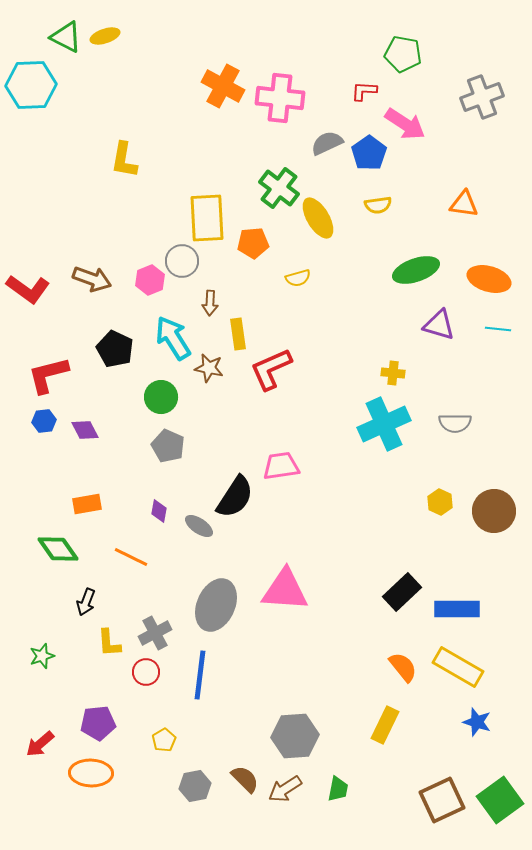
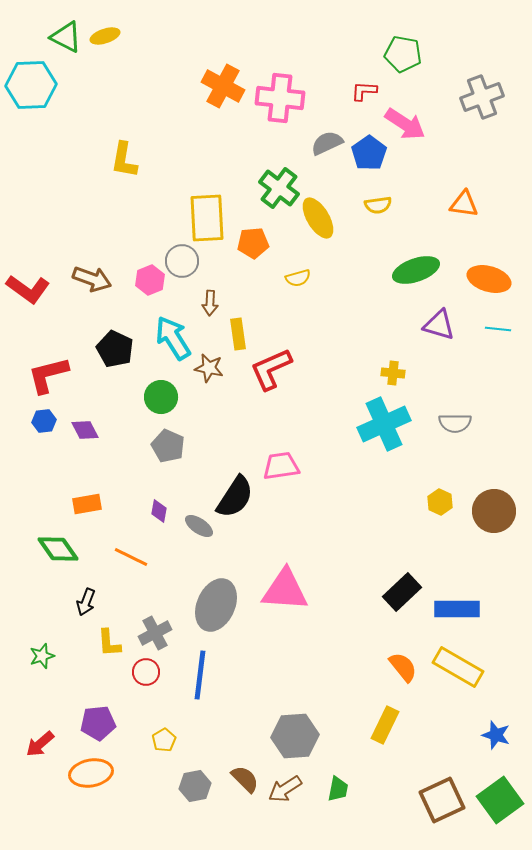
blue star at (477, 722): moved 19 px right, 13 px down
orange ellipse at (91, 773): rotated 12 degrees counterclockwise
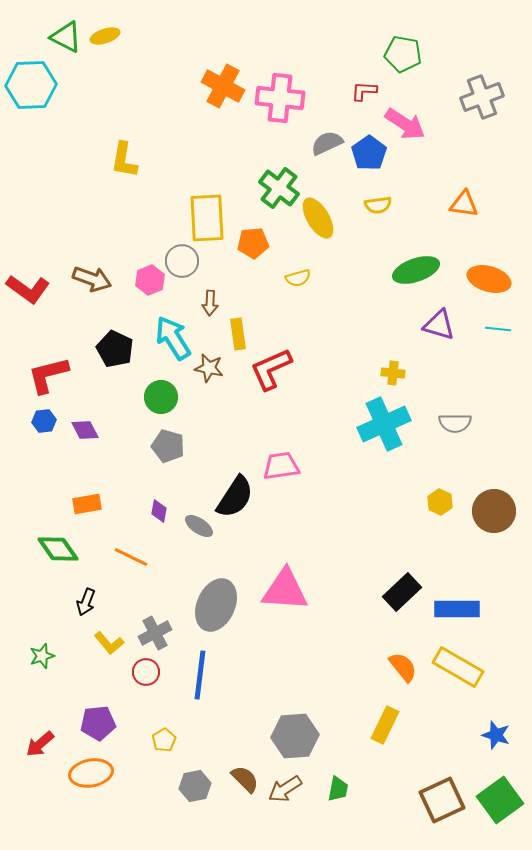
gray pentagon at (168, 446): rotated 8 degrees counterclockwise
yellow L-shape at (109, 643): rotated 36 degrees counterclockwise
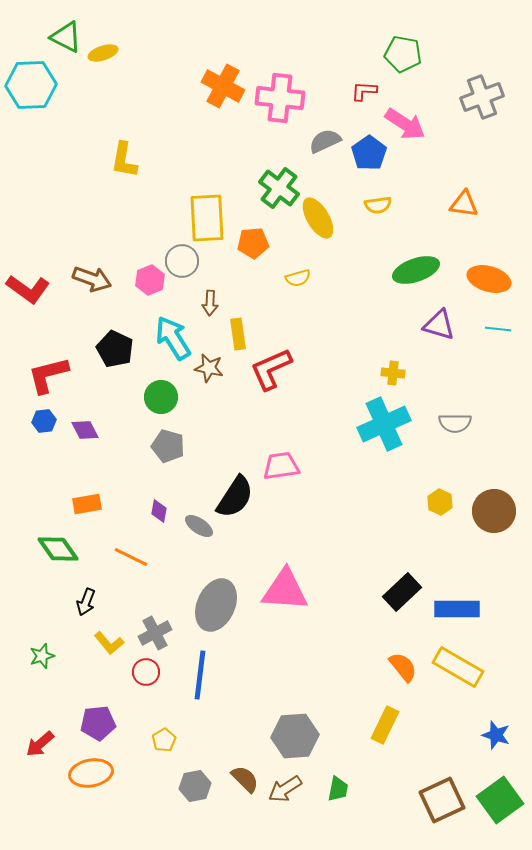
yellow ellipse at (105, 36): moved 2 px left, 17 px down
gray semicircle at (327, 143): moved 2 px left, 2 px up
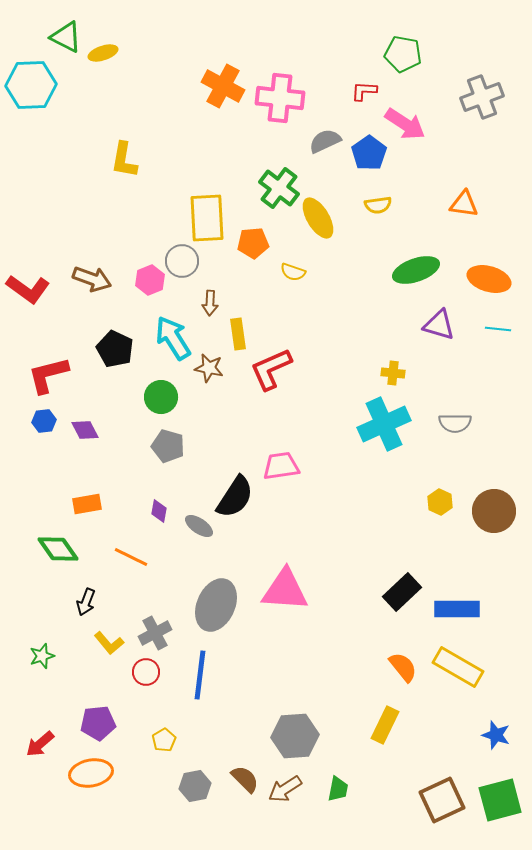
yellow semicircle at (298, 278): moved 5 px left, 6 px up; rotated 35 degrees clockwise
green square at (500, 800): rotated 21 degrees clockwise
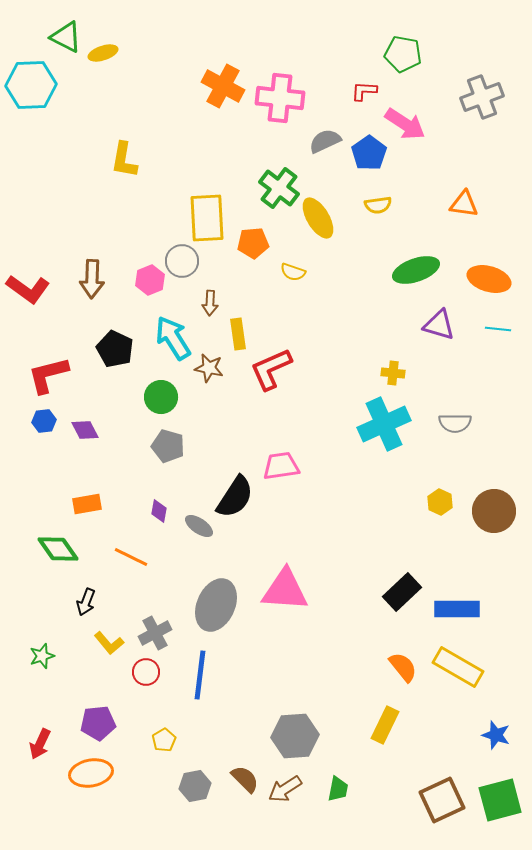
brown arrow at (92, 279): rotated 72 degrees clockwise
red arrow at (40, 744): rotated 24 degrees counterclockwise
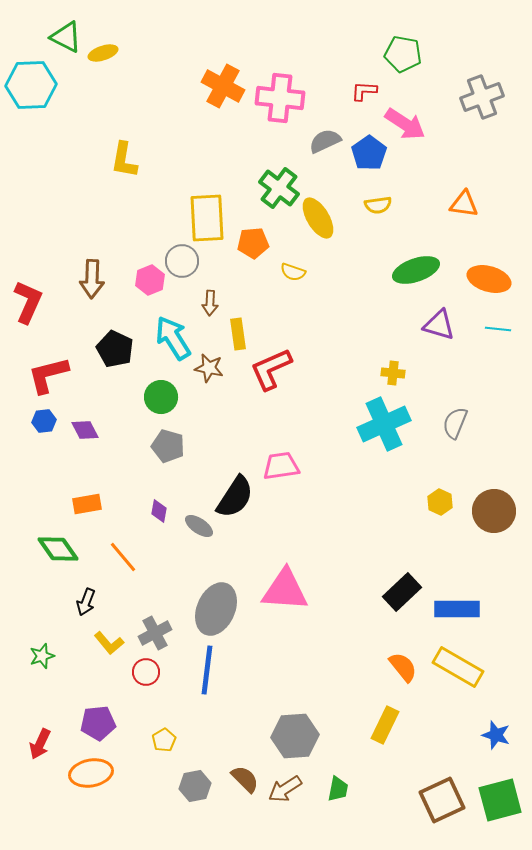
red L-shape at (28, 289): moved 13 px down; rotated 102 degrees counterclockwise
gray semicircle at (455, 423): rotated 112 degrees clockwise
orange line at (131, 557): moved 8 px left; rotated 24 degrees clockwise
gray ellipse at (216, 605): moved 4 px down
blue line at (200, 675): moved 7 px right, 5 px up
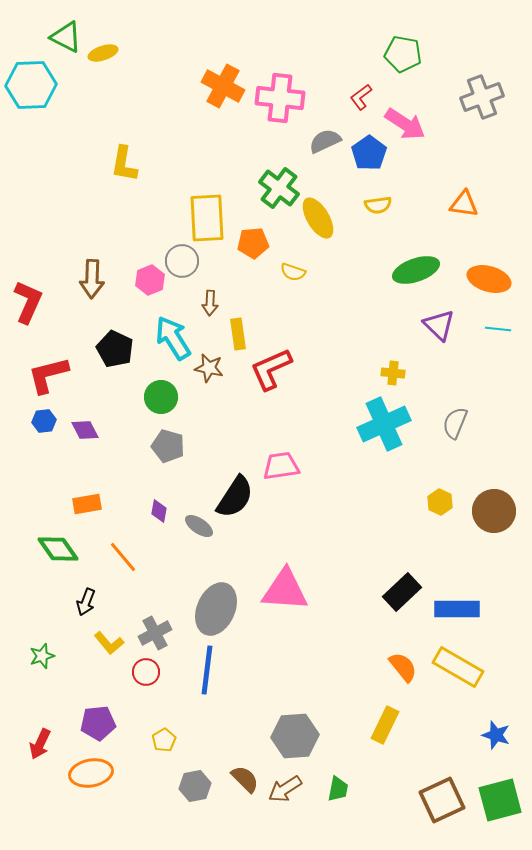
red L-shape at (364, 91): moved 3 px left, 6 px down; rotated 40 degrees counterclockwise
yellow L-shape at (124, 160): moved 4 px down
purple triangle at (439, 325): rotated 28 degrees clockwise
